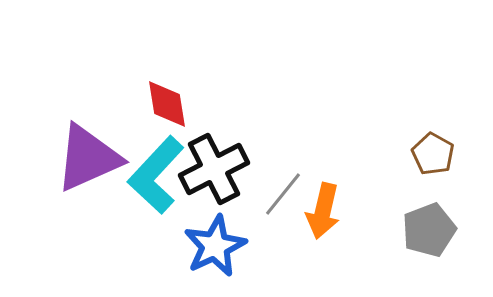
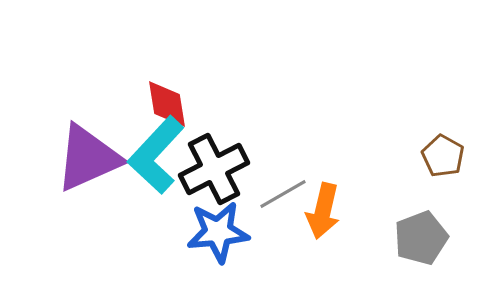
brown pentagon: moved 10 px right, 2 px down
cyan L-shape: moved 20 px up
gray line: rotated 21 degrees clockwise
gray pentagon: moved 8 px left, 8 px down
blue star: moved 3 px right, 14 px up; rotated 20 degrees clockwise
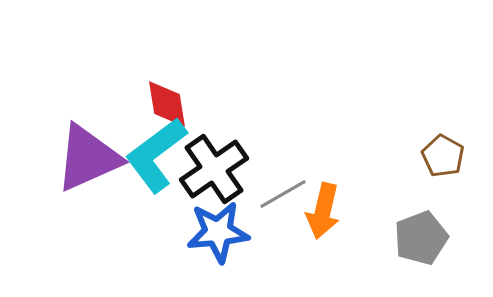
cyan L-shape: rotated 10 degrees clockwise
black cross: rotated 8 degrees counterclockwise
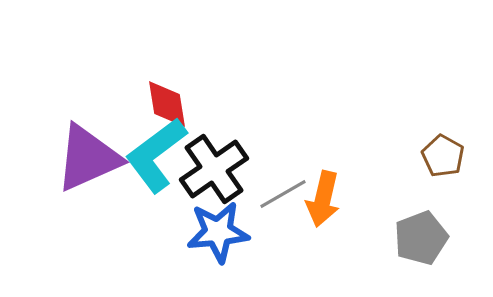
orange arrow: moved 12 px up
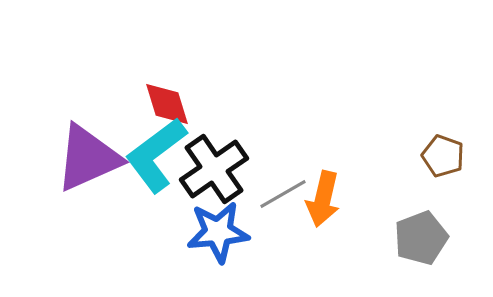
red diamond: rotated 8 degrees counterclockwise
brown pentagon: rotated 9 degrees counterclockwise
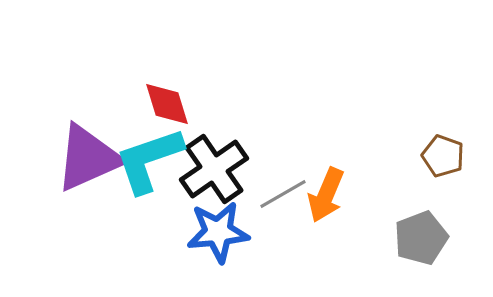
cyan L-shape: moved 7 px left, 5 px down; rotated 18 degrees clockwise
orange arrow: moved 3 px right, 4 px up; rotated 10 degrees clockwise
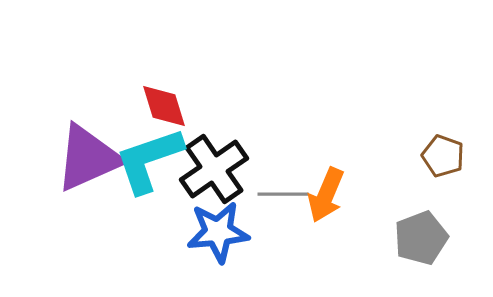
red diamond: moved 3 px left, 2 px down
gray line: rotated 30 degrees clockwise
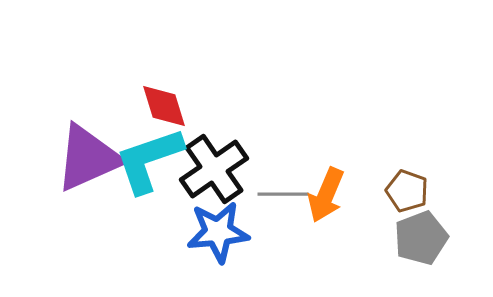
brown pentagon: moved 36 px left, 35 px down
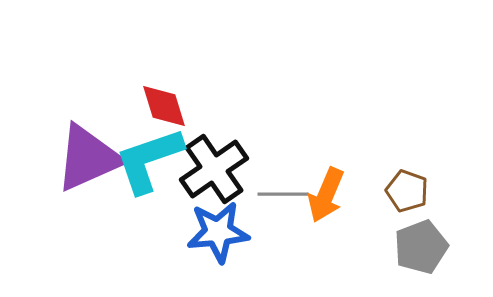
gray pentagon: moved 9 px down
